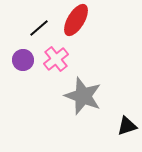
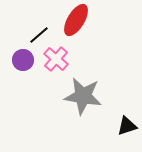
black line: moved 7 px down
pink cross: rotated 10 degrees counterclockwise
gray star: rotated 12 degrees counterclockwise
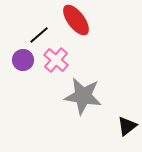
red ellipse: rotated 68 degrees counterclockwise
pink cross: moved 1 px down
black triangle: rotated 20 degrees counterclockwise
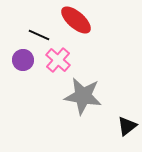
red ellipse: rotated 12 degrees counterclockwise
black line: rotated 65 degrees clockwise
pink cross: moved 2 px right
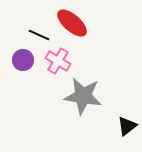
red ellipse: moved 4 px left, 3 px down
pink cross: moved 1 px down; rotated 10 degrees counterclockwise
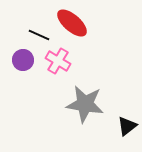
gray star: moved 2 px right, 8 px down
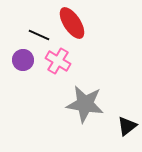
red ellipse: rotated 16 degrees clockwise
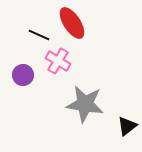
purple circle: moved 15 px down
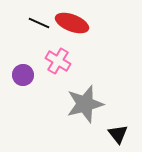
red ellipse: rotated 36 degrees counterclockwise
black line: moved 12 px up
gray star: rotated 24 degrees counterclockwise
black triangle: moved 9 px left, 8 px down; rotated 30 degrees counterclockwise
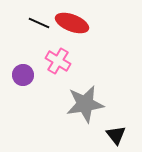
gray star: rotated 6 degrees clockwise
black triangle: moved 2 px left, 1 px down
